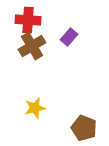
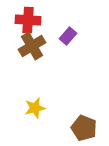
purple rectangle: moved 1 px left, 1 px up
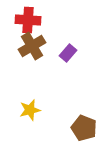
purple rectangle: moved 17 px down
yellow star: moved 5 px left, 2 px down
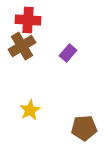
brown cross: moved 10 px left
yellow star: rotated 15 degrees counterclockwise
brown pentagon: rotated 25 degrees counterclockwise
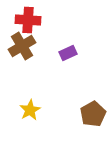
purple rectangle: rotated 24 degrees clockwise
brown pentagon: moved 9 px right, 14 px up; rotated 25 degrees counterclockwise
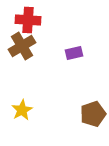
purple rectangle: moved 6 px right; rotated 12 degrees clockwise
yellow star: moved 8 px left
brown pentagon: rotated 10 degrees clockwise
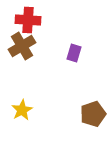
purple rectangle: rotated 60 degrees counterclockwise
